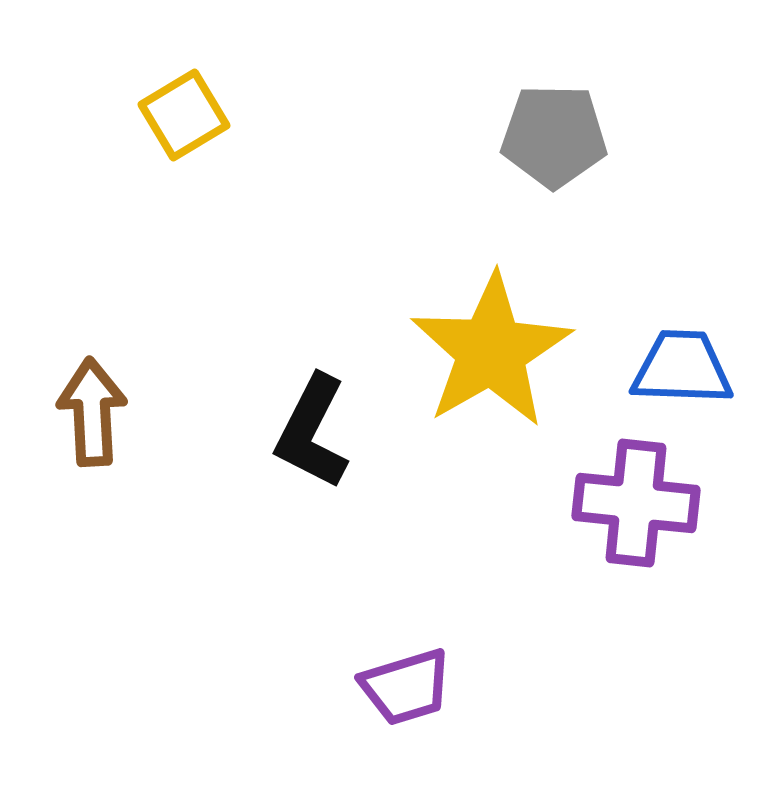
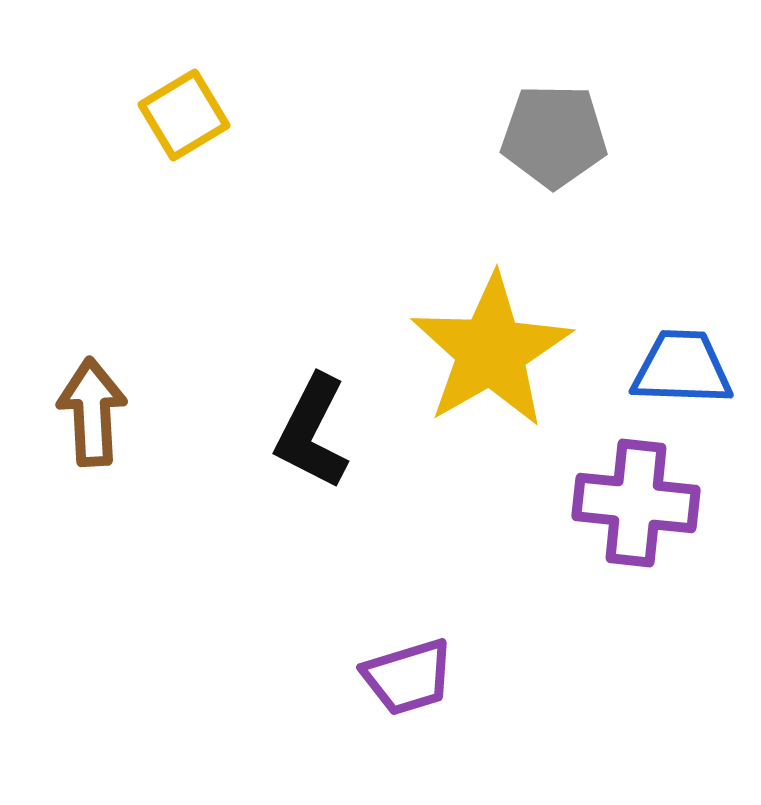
purple trapezoid: moved 2 px right, 10 px up
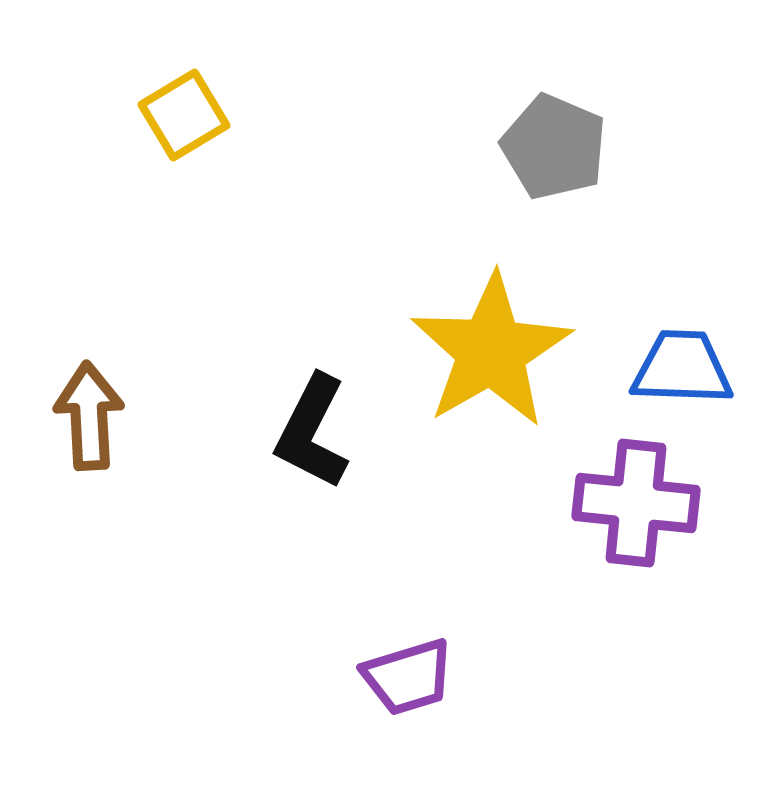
gray pentagon: moved 11 px down; rotated 22 degrees clockwise
brown arrow: moved 3 px left, 4 px down
